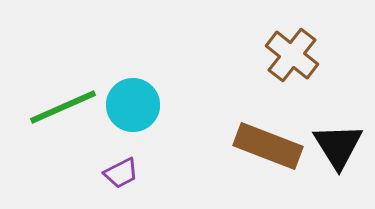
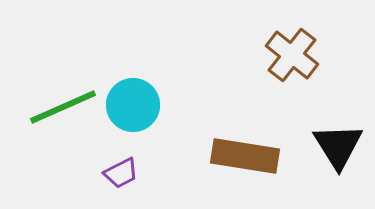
brown rectangle: moved 23 px left, 10 px down; rotated 12 degrees counterclockwise
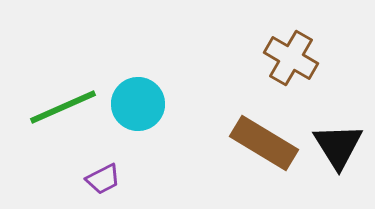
brown cross: moved 1 px left, 3 px down; rotated 8 degrees counterclockwise
cyan circle: moved 5 px right, 1 px up
brown rectangle: moved 19 px right, 13 px up; rotated 22 degrees clockwise
purple trapezoid: moved 18 px left, 6 px down
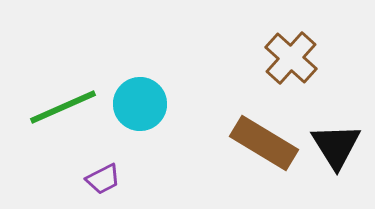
brown cross: rotated 12 degrees clockwise
cyan circle: moved 2 px right
black triangle: moved 2 px left
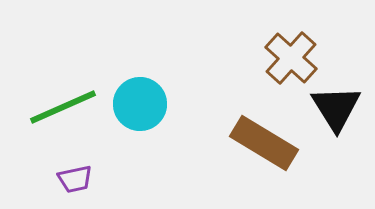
black triangle: moved 38 px up
purple trapezoid: moved 28 px left; rotated 15 degrees clockwise
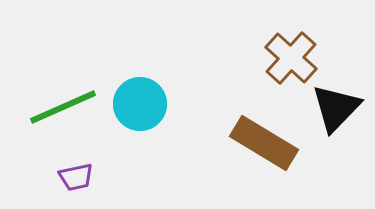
black triangle: rotated 16 degrees clockwise
purple trapezoid: moved 1 px right, 2 px up
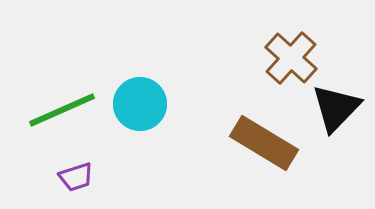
green line: moved 1 px left, 3 px down
purple trapezoid: rotated 6 degrees counterclockwise
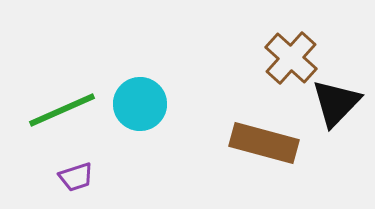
black triangle: moved 5 px up
brown rectangle: rotated 16 degrees counterclockwise
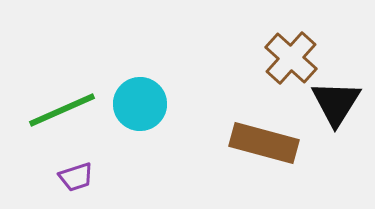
black triangle: rotated 12 degrees counterclockwise
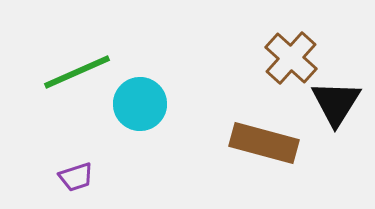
green line: moved 15 px right, 38 px up
